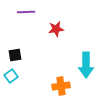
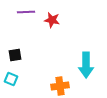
red star: moved 4 px left, 9 px up; rotated 21 degrees clockwise
cyan square: moved 3 px down; rotated 32 degrees counterclockwise
orange cross: moved 1 px left
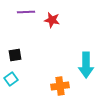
cyan square: rotated 32 degrees clockwise
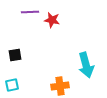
purple line: moved 4 px right
cyan arrow: rotated 15 degrees counterclockwise
cyan square: moved 1 px right, 6 px down; rotated 24 degrees clockwise
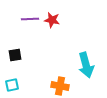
purple line: moved 7 px down
orange cross: rotated 18 degrees clockwise
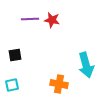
orange cross: moved 1 px left, 2 px up
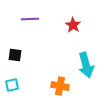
red star: moved 21 px right, 5 px down; rotated 21 degrees clockwise
black square: rotated 16 degrees clockwise
orange cross: moved 1 px right, 2 px down
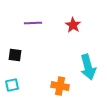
purple line: moved 3 px right, 4 px down
cyan arrow: moved 2 px right, 2 px down
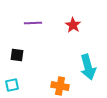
black square: moved 2 px right
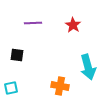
cyan square: moved 1 px left, 3 px down
